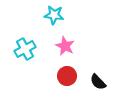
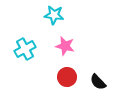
pink star: rotated 12 degrees counterclockwise
red circle: moved 1 px down
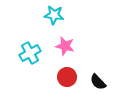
cyan cross: moved 5 px right, 4 px down
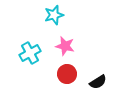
cyan star: rotated 24 degrees counterclockwise
red circle: moved 3 px up
black semicircle: rotated 78 degrees counterclockwise
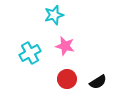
red circle: moved 5 px down
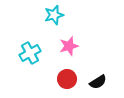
pink star: moved 4 px right; rotated 30 degrees counterclockwise
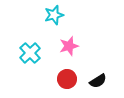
cyan cross: rotated 15 degrees counterclockwise
black semicircle: moved 1 px up
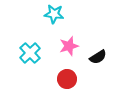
cyan star: moved 1 px up; rotated 24 degrees clockwise
black semicircle: moved 24 px up
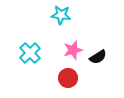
cyan star: moved 7 px right, 1 px down
pink star: moved 4 px right, 4 px down
red circle: moved 1 px right, 1 px up
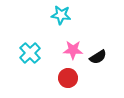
pink star: rotated 18 degrees clockwise
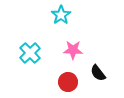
cyan star: rotated 30 degrees clockwise
black semicircle: moved 16 px down; rotated 84 degrees clockwise
red circle: moved 4 px down
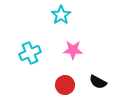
cyan cross: rotated 20 degrees clockwise
black semicircle: moved 9 px down; rotated 24 degrees counterclockwise
red circle: moved 3 px left, 3 px down
